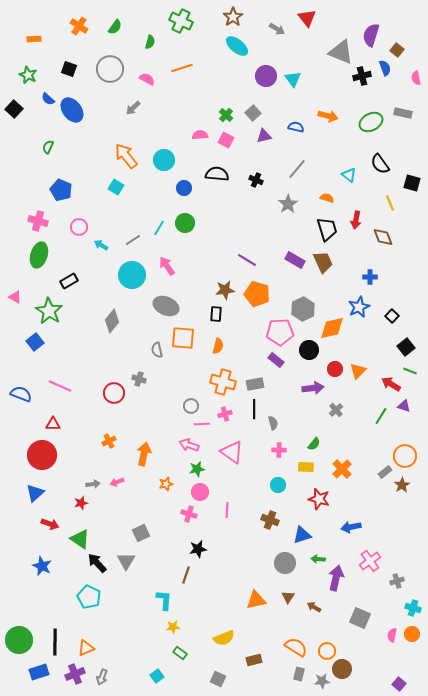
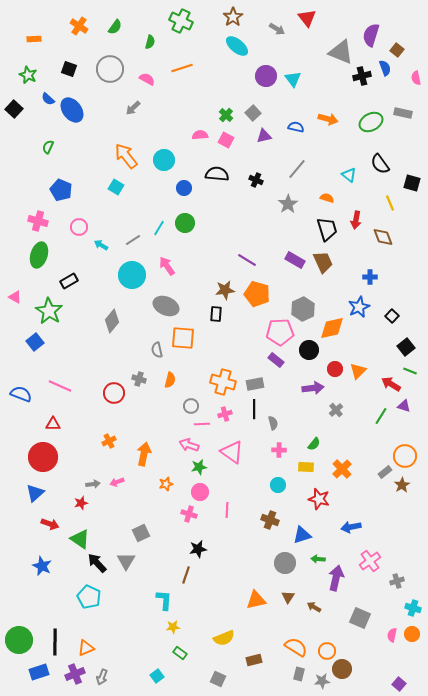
orange arrow at (328, 116): moved 3 px down
orange semicircle at (218, 346): moved 48 px left, 34 px down
red circle at (42, 455): moved 1 px right, 2 px down
green star at (197, 469): moved 2 px right, 2 px up
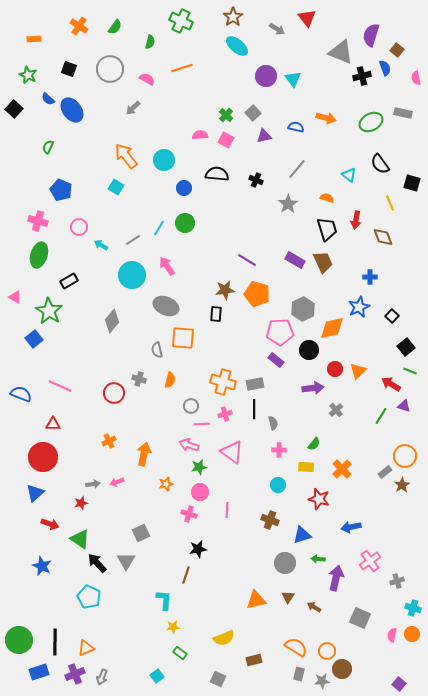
orange arrow at (328, 119): moved 2 px left, 1 px up
blue square at (35, 342): moved 1 px left, 3 px up
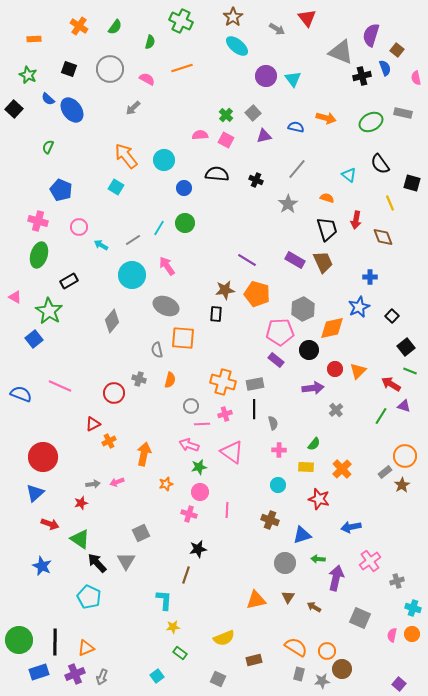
red triangle at (53, 424): moved 40 px right; rotated 28 degrees counterclockwise
